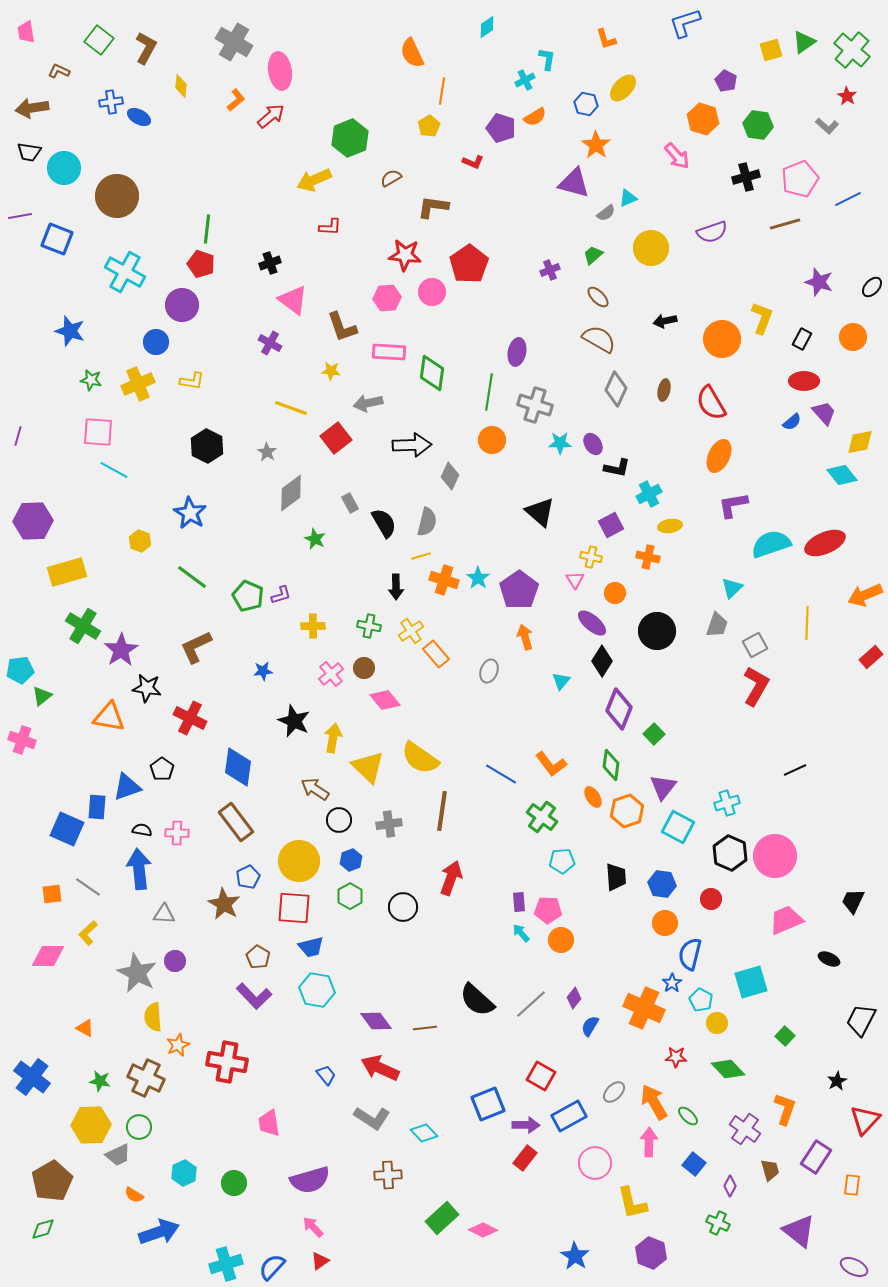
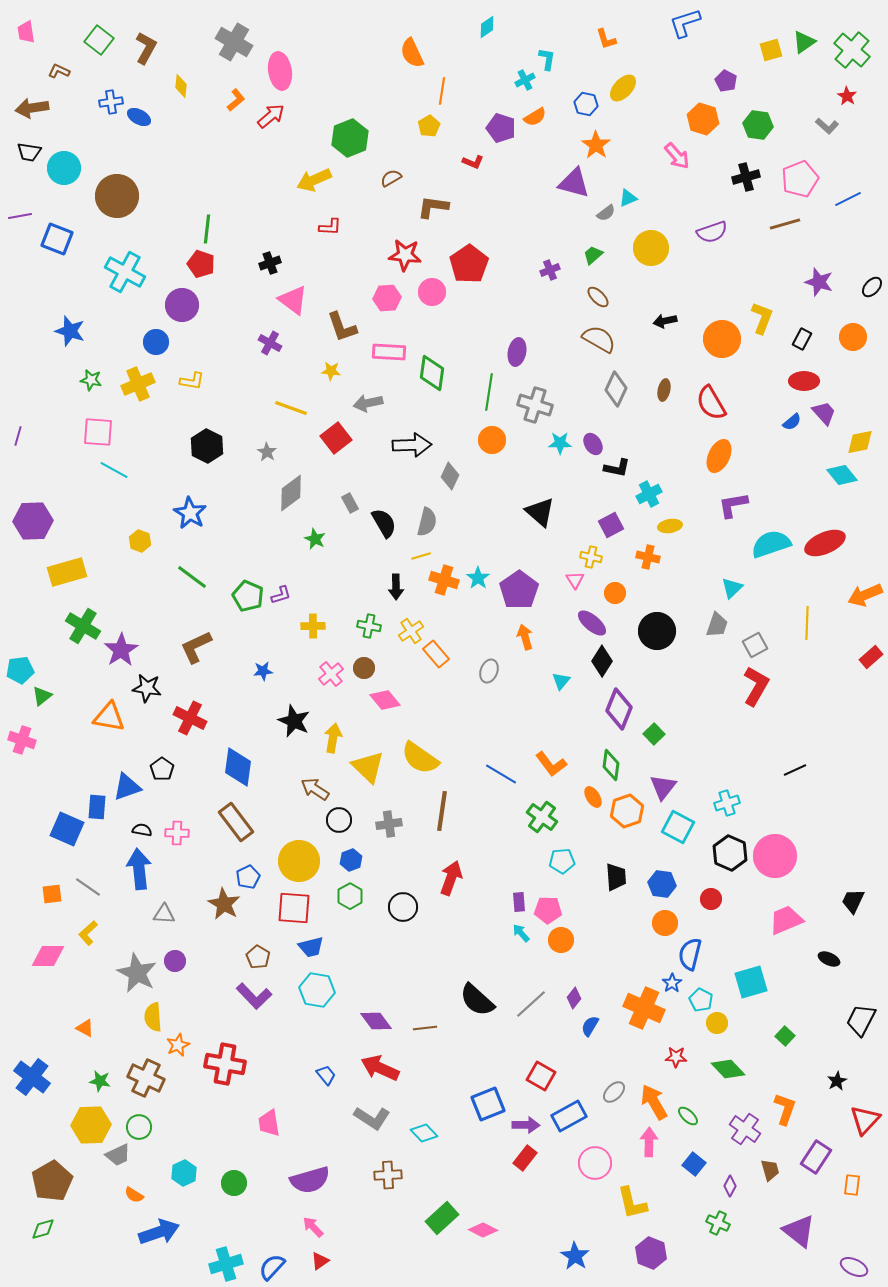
red cross at (227, 1062): moved 2 px left, 2 px down
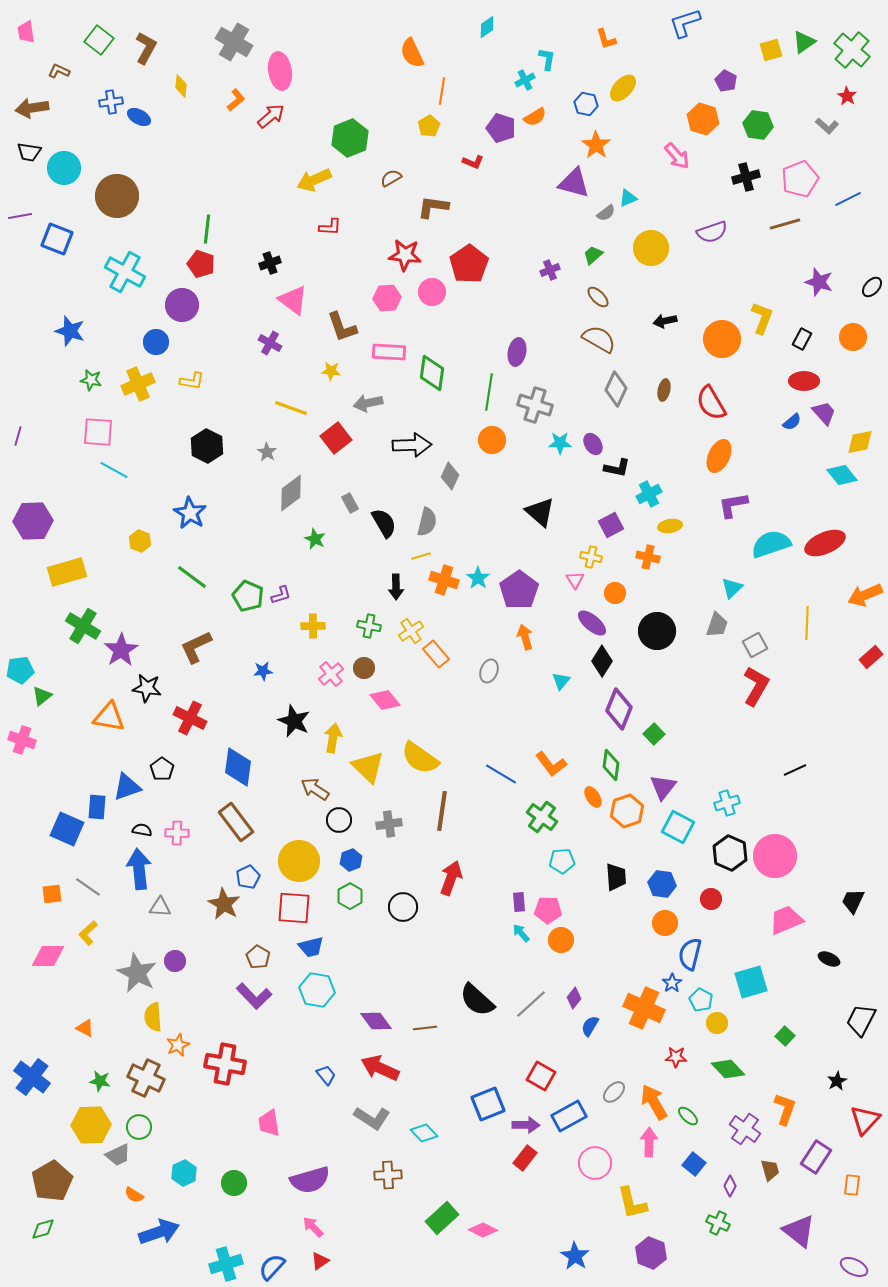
gray triangle at (164, 914): moved 4 px left, 7 px up
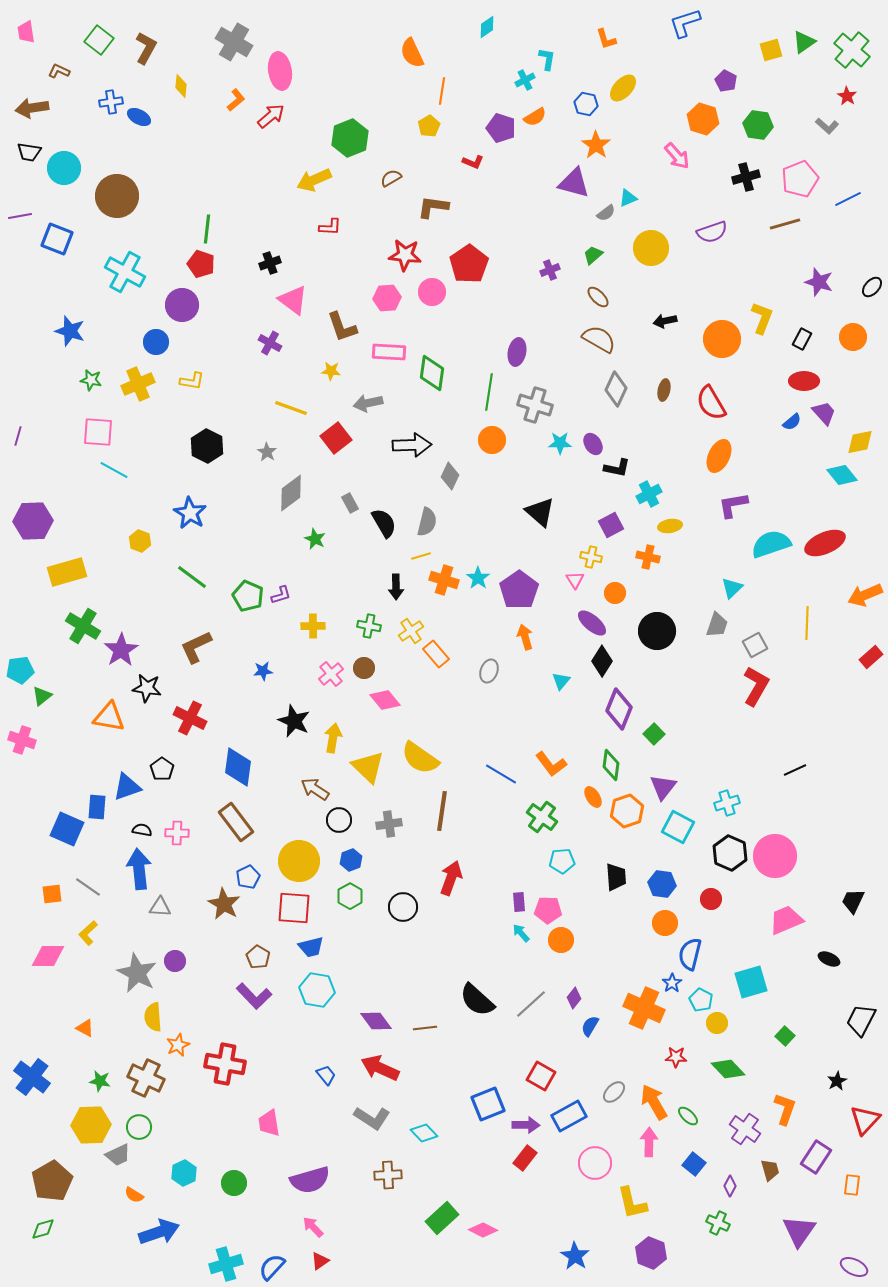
purple triangle at (799, 1231): rotated 27 degrees clockwise
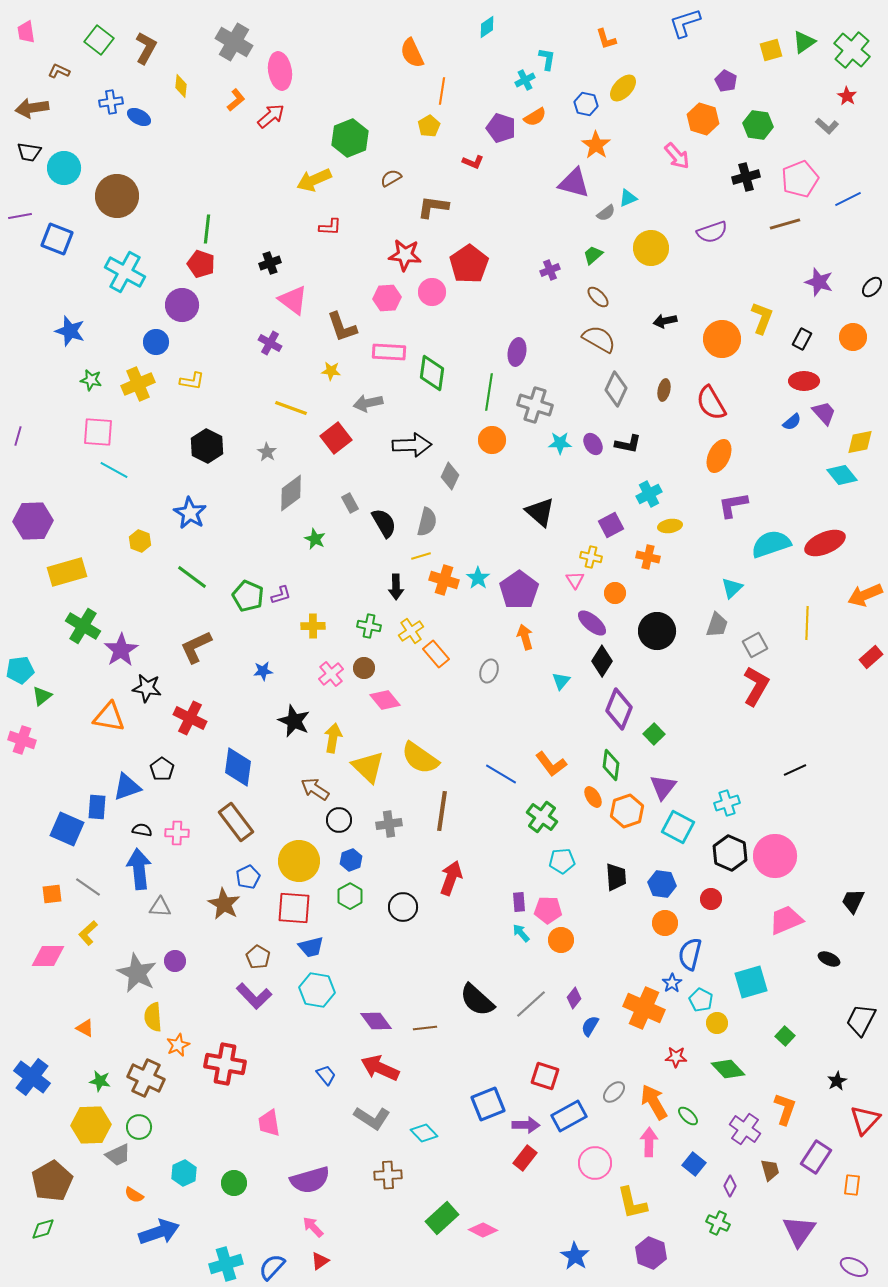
black L-shape at (617, 468): moved 11 px right, 24 px up
red square at (541, 1076): moved 4 px right; rotated 12 degrees counterclockwise
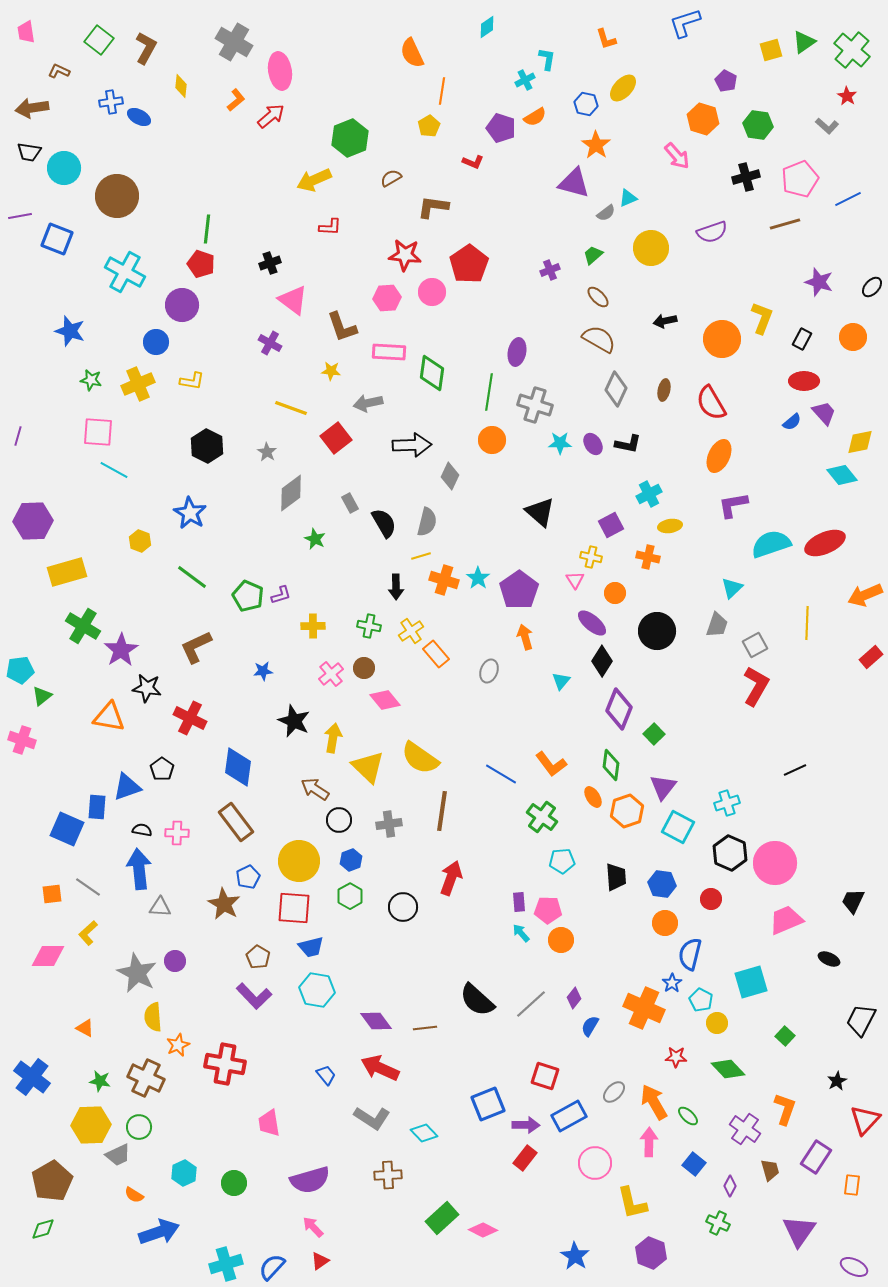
pink circle at (775, 856): moved 7 px down
